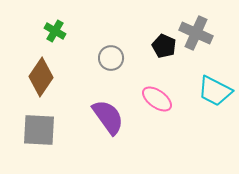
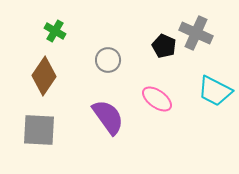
gray circle: moved 3 px left, 2 px down
brown diamond: moved 3 px right, 1 px up
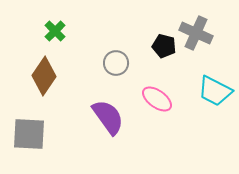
green cross: rotated 15 degrees clockwise
black pentagon: rotated 10 degrees counterclockwise
gray circle: moved 8 px right, 3 px down
gray square: moved 10 px left, 4 px down
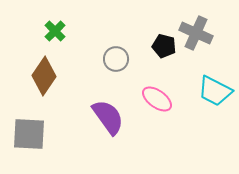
gray circle: moved 4 px up
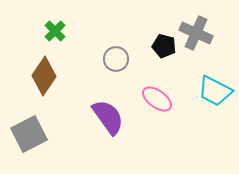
gray square: rotated 30 degrees counterclockwise
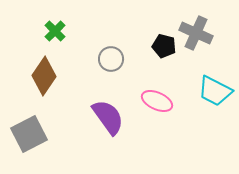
gray circle: moved 5 px left
pink ellipse: moved 2 px down; rotated 12 degrees counterclockwise
